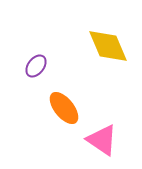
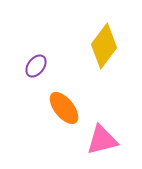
yellow diamond: moved 4 px left; rotated 60 degrees clockwise
pink triangle: rotated 48 degrees counterclockwise
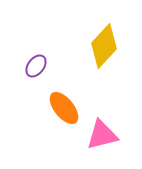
yellow diamond: rotated 6 degrees clockwise
pink triangle: moved 5 px up
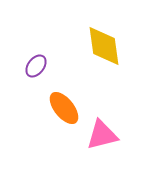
yellow diamond: rotated 51 degrees counterclockwise
